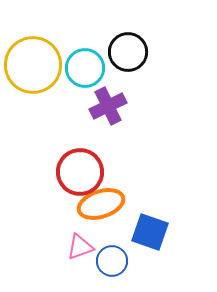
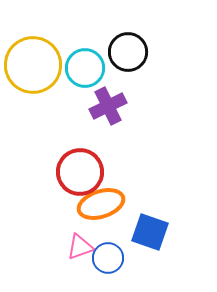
blue circle: moved 4 px left, 3 px up
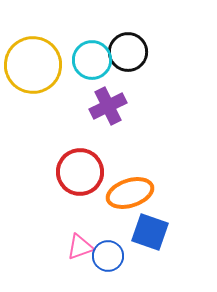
cyan circle: moved 7 px right, 8 px up
orange ellipse: moved 29 px right, 11 px up
blue circle: moved 2 px up
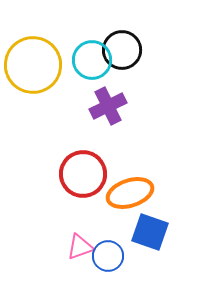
black circle: moved 6 px left, 2 px up
red circle: moved 3 px right, 2 px down
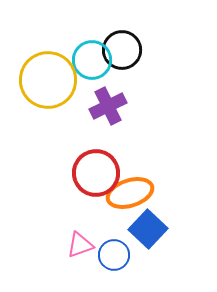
yellow circle: moved 15 px right, 15 px down
red circle: moved 13 px right, 1 px up
blue square: moved 2 px left, 3 px up; rotated 24 degrees clockwise
pink triangle: moved 2 px up
blue circle: moved 6 px right, 1 px up
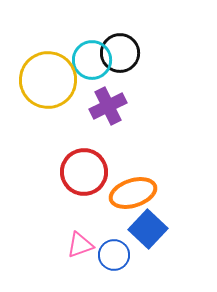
black circle: moved 2 px left, 3 px down
red circle: moved 12 px left, 1 px up
orange ellipse: moved 3 px right
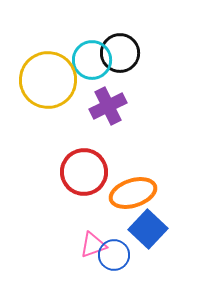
pink triangle: moved 13 px right
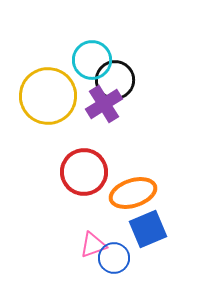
black circle: moved 5 px left, 27 px down
yellow circle: moved 16 px down
purple cross: moved 4 px left, 2 px up; rotated 6 degrees counterclockwise
blue square: rotated 24 degrees clockwise
blue circle: moved 3 px down
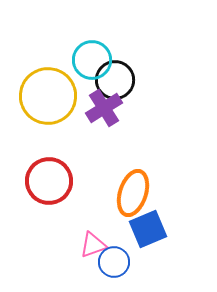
purple cross: moved 4 px down
red circle: moved 35 px left, 9 px down
orange ellipse: rotated 54 degrees counterclockwise
blue circle: moved 4 px down
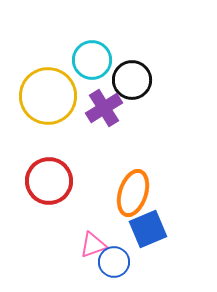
black circle: moved 17 px right
